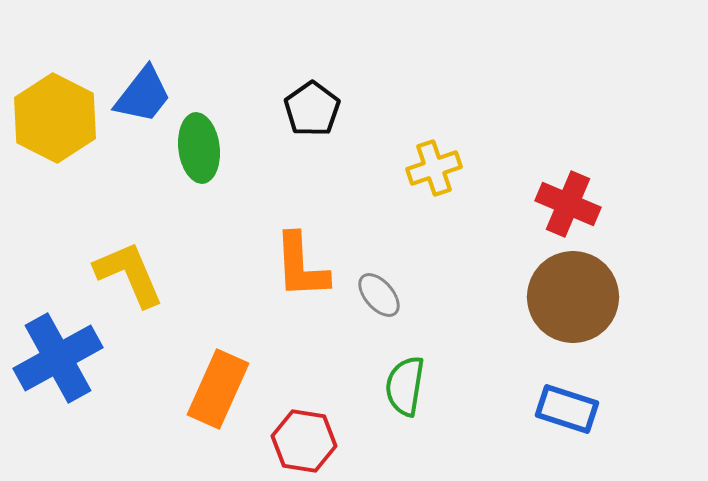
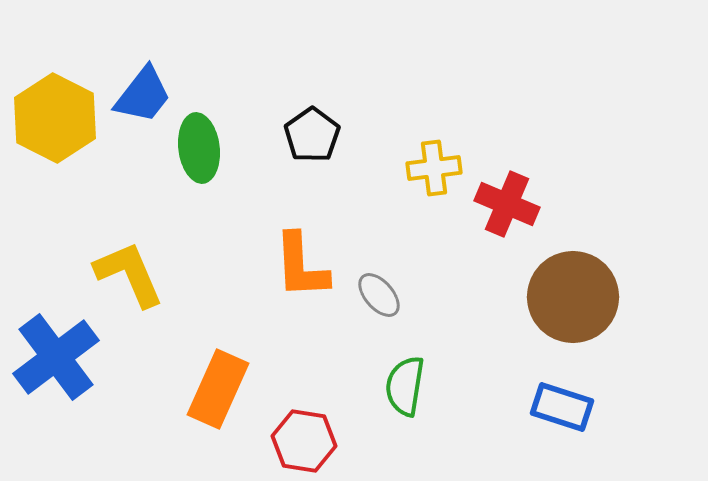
black pentagon: moved 26 px down
yellow cross: rotated 12 degrees clockwise
red cross: moved 61 px left
blue cross: moved 2 px left, 1 px up; rotated 8 degrees counterclockwise
blue rectangle: moved 5 px left, 2 px up
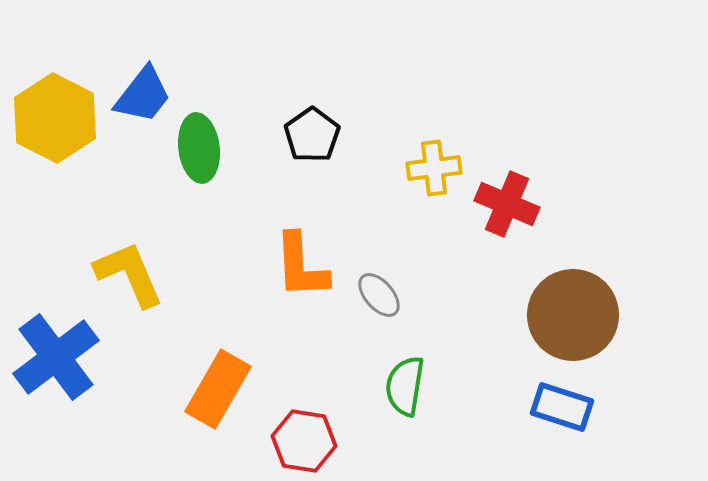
brown circle: moved 18 px down
orange rectangle: rotated 6 degrees clockwise
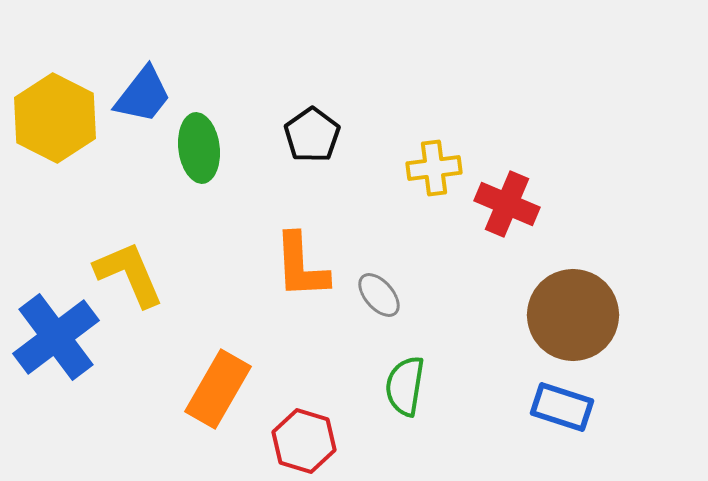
blue cross: moved 20 px up
red hexagon: rotated 8 degrees clockwise
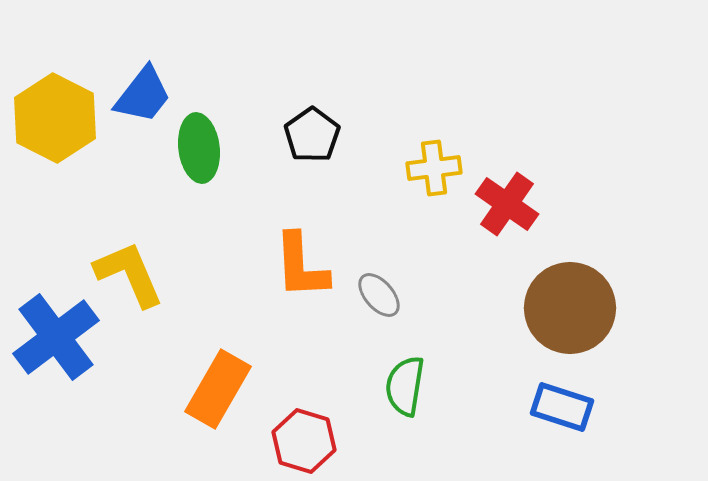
red cross: rotated 12 degrees clockwise
brown circle: moved 3 px left, 7 px up
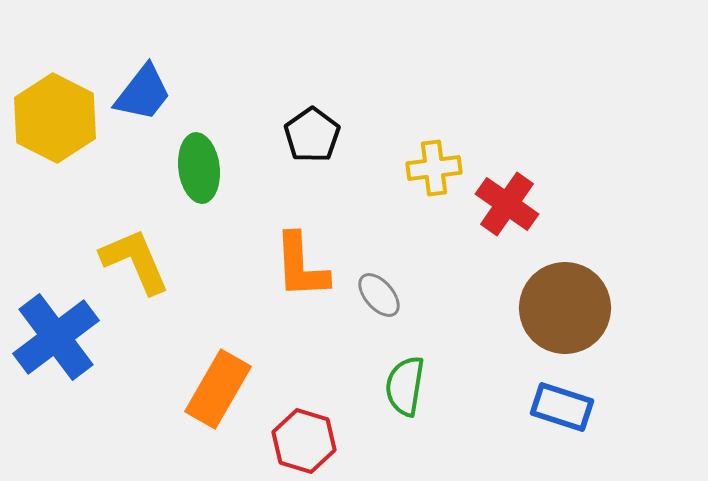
blue trapezoid: moved 2 px up
green ellipse: moved 20 px down
yellow L-shape: moved 6 px right, 13 px up
brown circle: moved 5 px left
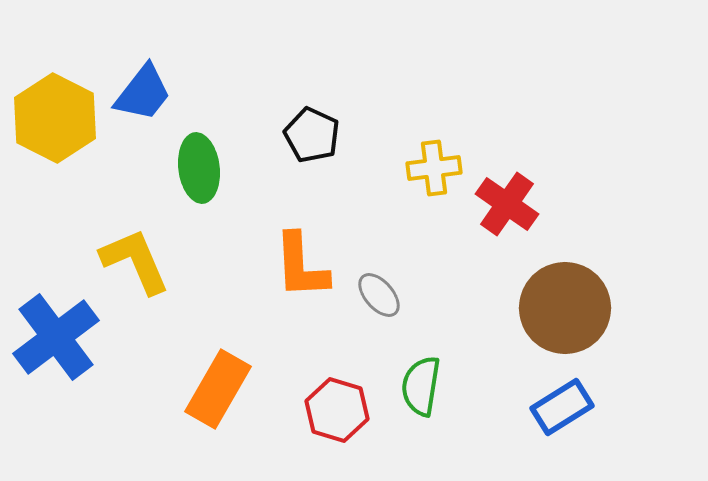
black pentagon: rotated 12 degrees counterclockwise
green semicircle: moved 16 px right
blue rectangle: rotated 50 degrees counterclockwise
red hexagon: moved 33 px right, 31 px up
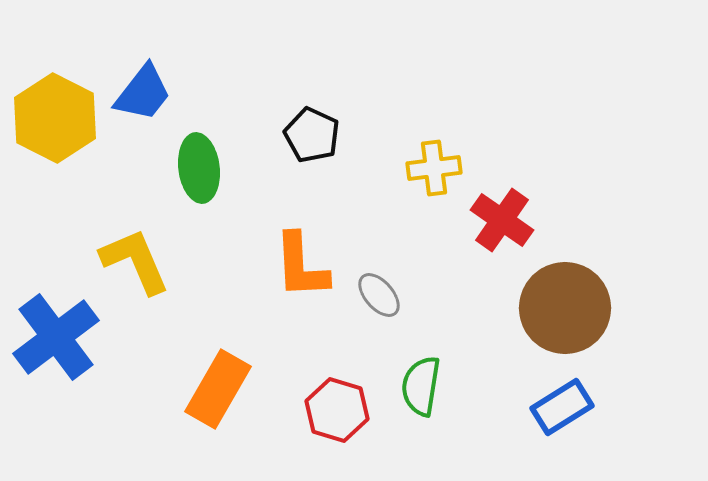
red cross: moved 5 px left, 16 px down
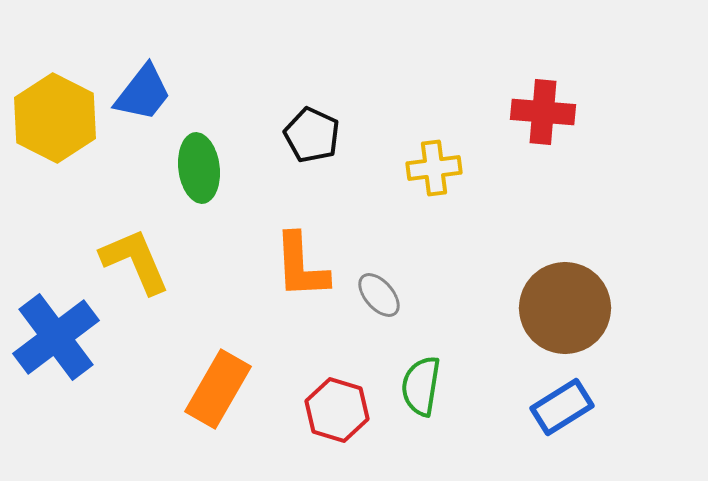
red cross: moved 41 px right, 108 px up; rotated 30 degrees counterclockwise
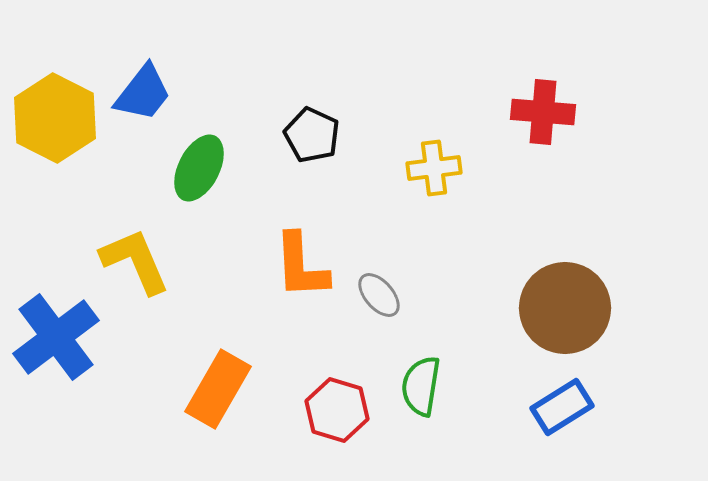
green ellipse: rotated 34 degrees clockwise
